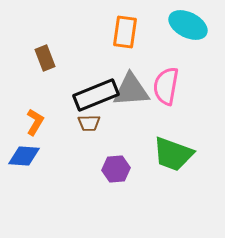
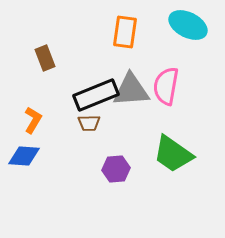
orange L-shape: moved 2 px left, 2 px up
green trapezoid: rotated 15 degrees clockwise
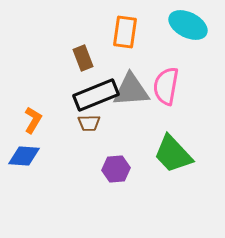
brown rectangle: moved 38 px right
green trapezoid: rotated 12 degrees clockwise
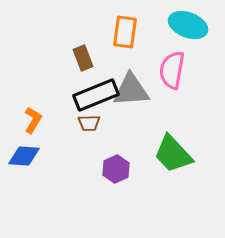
cyan ellipse: rotated 6 degrees counterclockwise
pink semicircle: moved 6 px right, 16 px up
purple hexagon: rotated 20 degrees counterclockwise
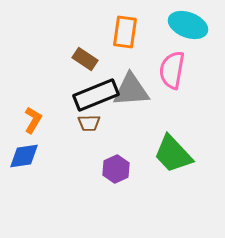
brown rectangle: moved 2 px right, 1 px down; rotated 35 degrees counterclockwise
blue diamond: rotated 12 degrees counterclockwise
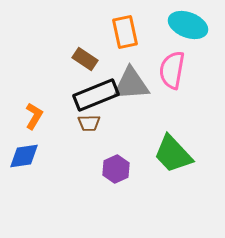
orange rectangle: rotated 20 degrees counterclockwise
gray triangle: moved 6 px up
orange L-shape: moved 1 px right, 4 px up
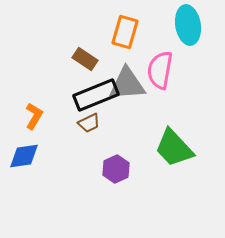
cyan ellipse: rotated 60 degrees clockwise
orange rectangle: rotated 28 degrees clockwise
pink semicircle: moved 12 px left
gray triangle: moved 4 px left
brown trapezoid: rotated 25 degrees counterclockwise
green trapezoid: moved 1 px right, 6 px up
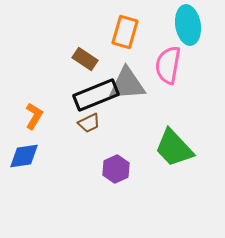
pink semicircle: moved 8 px right, 5 px up
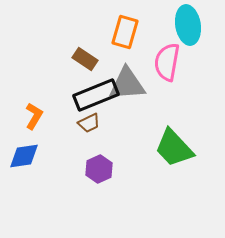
pink semicircle: moved 1 px left, 3 px up
purple hexagon: moved 17 px left
